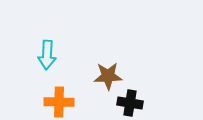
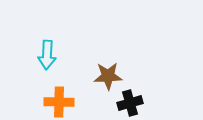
black cross: rotated 25 degrees counterclockwise
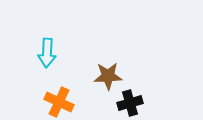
cyan arrow: moved 2 px up
orange cross: rotated 24 degrees clockwise
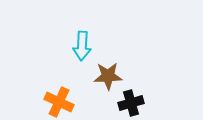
cyan arrow: moved 35 px right, 7 px up
black cross: moved 1 px right
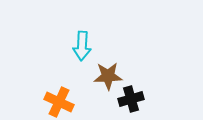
black cross: moved 4 px up
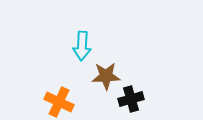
brown star: moved 2 px left
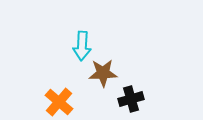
brown star: moved 3 px left, 3 px up
orange cross: rotated 16 degrees clockwise
